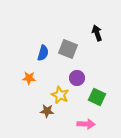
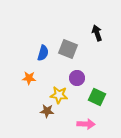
yellow star: moved 1 px left; rotated 18 degrees counterclockwise
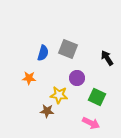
black arrow: moved 10 px right, 25 px down; rotated 14 degrees counterclockwise
pink arrow: moved 5 px right, 1 px up; rotated 24 degrees clockwise
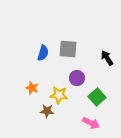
gray square: rotated 18 degrees counterclockwise
orange star: moved 3 px right, 10 px down; rotated 16 degrees clockwise
green square: rotated 24 degrees clockwise
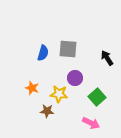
purple circle: moved 2 px left
yellow star: moved 1 px up
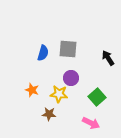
black arrow: moved 1 px right
purple circle: moved 4 px left
orange star: moved 2 px down
brown star: moved 2 px right, 3 px down
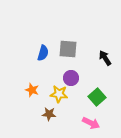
black arrow: moved 3 px left
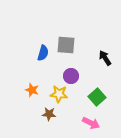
gray square: moved 2 px left, 4 px up
purple circle: moved 2 px up
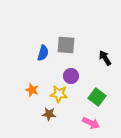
green square: rotated 12 degrees counterclockwise
